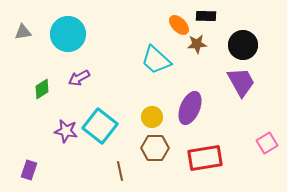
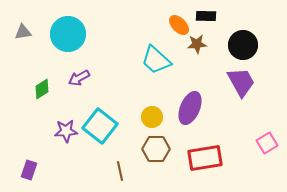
purple star: rotated 15 degrees counterclockwise
brown hexagon: moved 1 px right, 1 px down
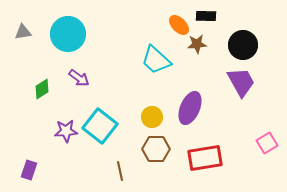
purple arrow: rotated 115 degrees counterclockwise
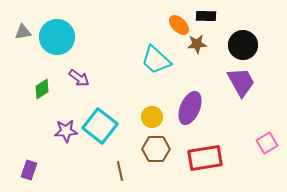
cyan circle: moved 11 px left, 3 px down
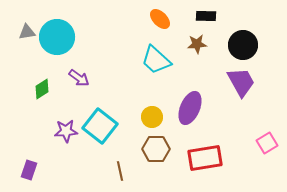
orange ellipse: moved 19 px left, 6 px up
gray triangle: moved 4 px right
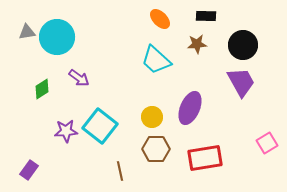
purple rectangle: rotated 18 degrees clockwise
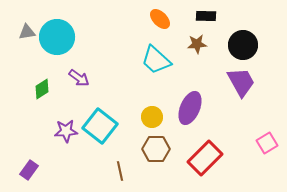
red rectangle: rotated 36 degrees counterclockwise
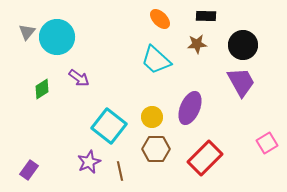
gray triangle: rotated 42 degrees counterclockwise
cyan square: moved 9 px right
purple star: moved 23 px right, 31 px down; rotated 20 degrees counterclockwise
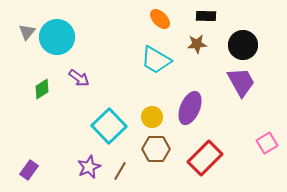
cyan trapezoid: rotated 12 degrees counterclockwise
cyan square: rotated 8 degrees clockwise
purple star: moved 5 px down
brown line: rotated 42 degrees clockwise
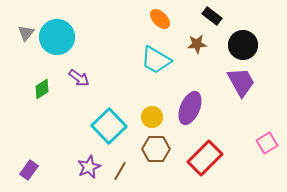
black rectangle: moved 6 px right; rotated 36 degrees clockwise
gray triangle: moved 1 px left, 1 px down
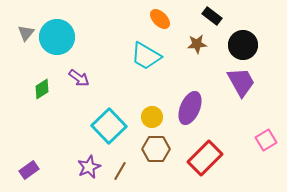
cyan trapezoid: moved 10 px left, 4 px up
pink square: moved 1 px left, 3 px up
purple rectangle: rotated 18 degrees clockwise
